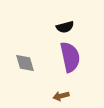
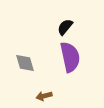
black semicircle: rotated 144 degrees clockwise
brown arrow: moved 17 px left
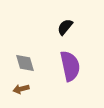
purple semicircle: moved 9 px down
brown arrow: moved 23 px left, 7 px up
